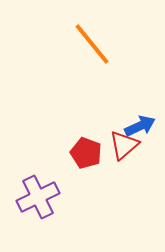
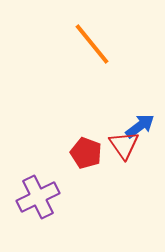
blue arrow: rotated 12 degrees counterclockwise
red triangle: rotated 24 degrees counterclockwise
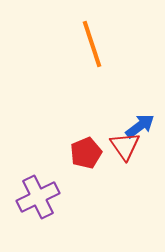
orange line: rotated 21 degrees clockwise
red triangle: moved 1 px right, 1 px down
red pentagon: rotated 28 degrees clockwise
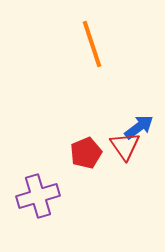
blue arrow: moved 1 px left, 1 px down
purple cross: moved 1 px up; rotated 9 degrees clockwise
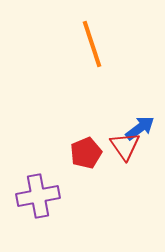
blue arrow: moved 1 px right, 1 px down
purple cross: rotated 6 degrees clockwise
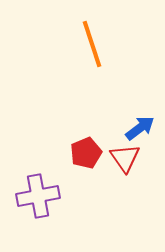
red triangle: moved 12 px down
